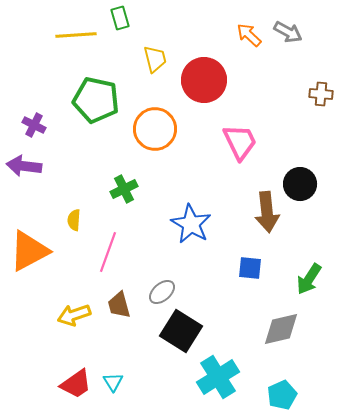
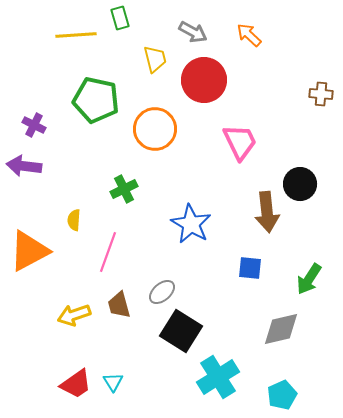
gray arrow: moved 95 px left
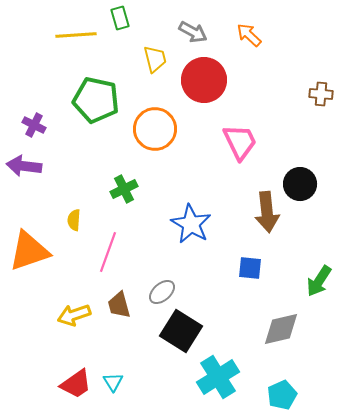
orange triangle: rotated 9 degrees clockwise
green arrow: moved 10 px right, 2 px down
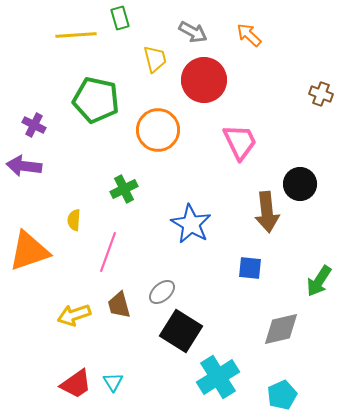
brown cross: rotated 15 degrees clockwise
orange circle: moved 3 px right, 1 px down
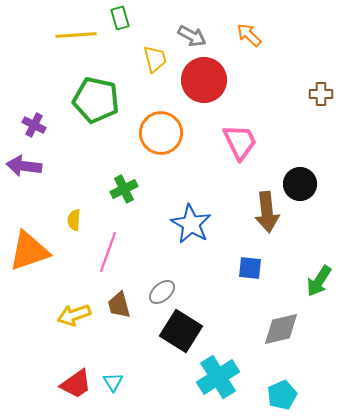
gray arrow: moved 1 px left, 4 px down
brown cross: rotated 20 degrees counterclockwise
orange circle: moved 3 px right, 3 px down
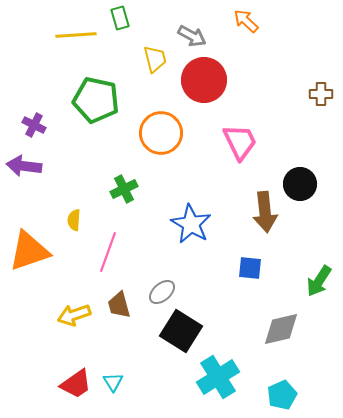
orange arrow: moved 3 px left, 14 px up
brown arrow: moved 2 px left
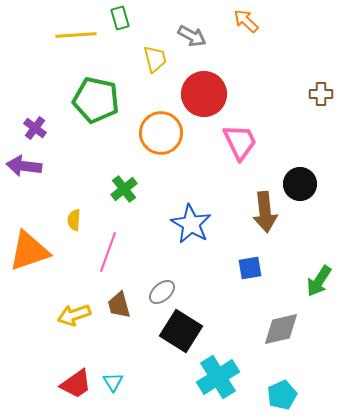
red circle: moved 14 px down
purple cross: moved 1 px right, 3 px down; rotated 10 degrees clockwise
green cross: rotated 12 degrees counterclockwise
blue square: rotated 15 degrees counterclockwise
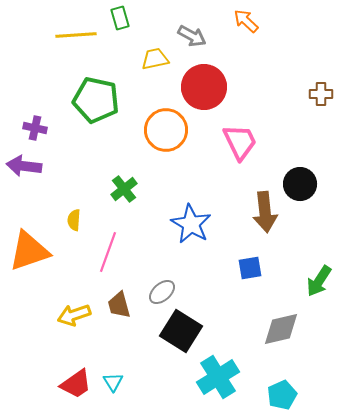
yellow trapezoid: rotated 88 degrees counterclockwise
red circle: moved 7 px up
purple cross: rotated 25 degrees counterclockwise
orange circle: moved 5 px right, 3 px up
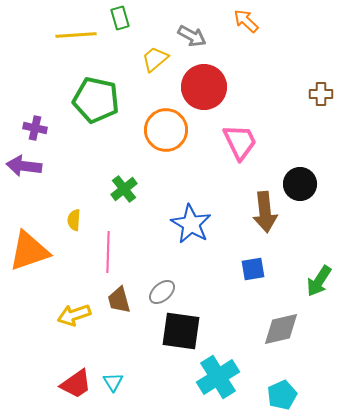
yellow trapezoid: rotated 28 degrees counterclockwise
pink line: rotated 18 degrees counterclockwise
blue square: moved 3 px right, 1 px down
brown trapezoid: moved 5 px up
black square: rotated 24 degrees counterclockwise
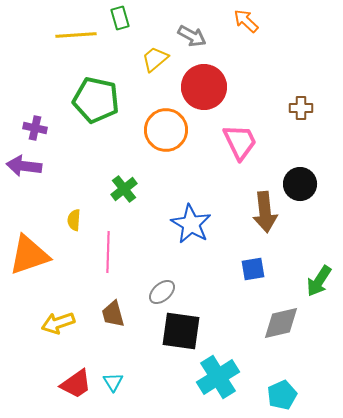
brown cross: moved 20 px left, 14 px down
orange triangle: moved 4 px down
brown trapezoid: moved 6 px left, 14 px down
yellow arrow: moved 16 px left, 8 px down
gray diamond: moved 6 px up
